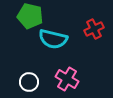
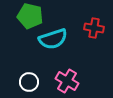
red cross: moved 1 px up; rotated 36 degrees clockwise
cyan semicircle: rotated 32 degrees counterclockwise
pink cross: moved 2 px down
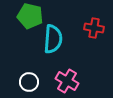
cyan semicircle: rotated 68 degrees counterclockwise
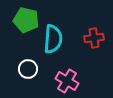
green pentagon: moved 4 px left, 4 px down
red cross: moved 10 px down; rotated 18 degrees counterclockwise
white circle: moved 1 px left, 13 px up
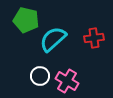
cyan semicircle: rotated 136 degrees counterclockwise
white circle: moved 12 px right, 7 px down
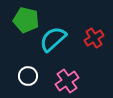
red cross: rotated 24 degrees counterclockwise
white circle: moved 12 px left
pink cross: rotated 25 degrees clockwise
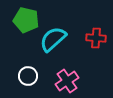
red cross: moved 2 px right; rotated 36 degrees clockwise
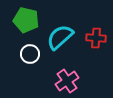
cyan semicircle: moved 7 px right, 2 px up
white circle: moved 2 px right, 22 px up
